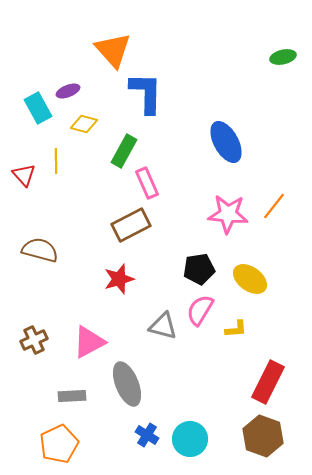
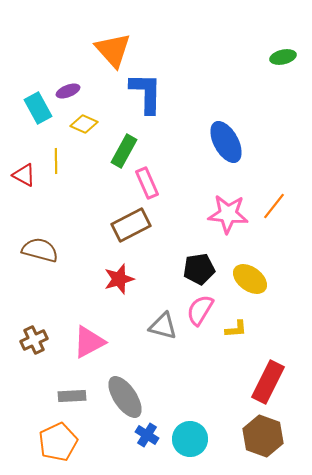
yellow diamond: rotated 8 degrees clockwise
red triangle: rotated 20 degrees counterclockwise
gray ellipse: moved 2 px left, 13 px down; rotated 12 degrees counterclockwise
orange pentagon: moved 1 px left, 2 px up
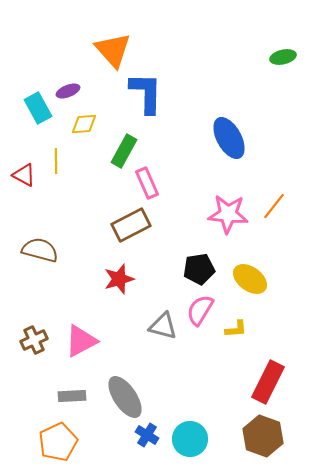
yellow diamond: rotated 28 degrees counterclockwise
blue ellipse: moved 3 px right, 4 px up
pink triangle: moved 8 px left, 1 px up
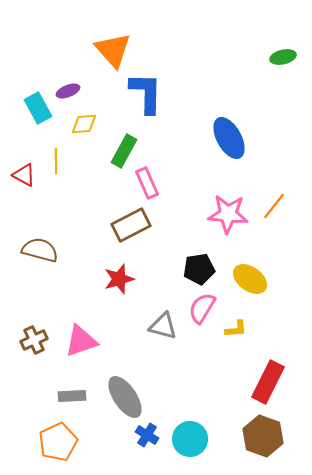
pink semicircle: moved 2 px right, 2 px up
pink triangle: rotated 9 degrees clockwise
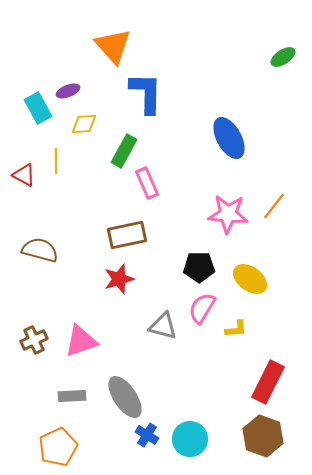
orange triangle: moved 4 px up
green ellipse: rotated 20 degrees counterclockwise
brown rectangle: moved 4 px left, 10 px down; rotated 15 degrees clockwise
black pentagon: moved 2 px up; rotated 8 degrees clockwise
orange pentagon: moved 5 px down
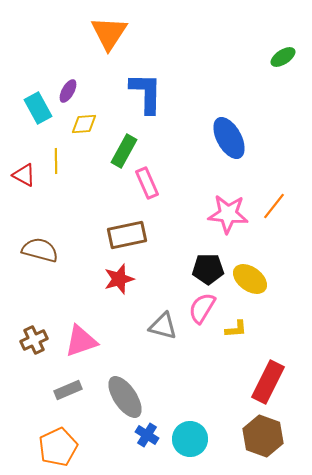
orange triangle: moved 4 px left, 13 px up; rotated 15 degrees clockwise
purple ellipse: rotated 40 degrees counterclockwise
black pentagon: moved 9 px right, 2 px down
gray rectangle: moved 4 px left, 6 px up; rotated 20 degrees counterclockwise
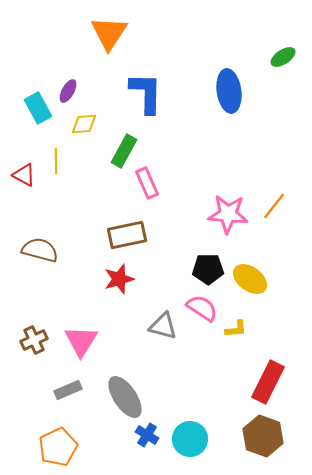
blue ellipse: moved 47 px up; rotated 21 degrees clockwise
pink semicircle: rotated 92 degrees clockwise
pink triangle: rotated 39 degrees counterclockwise
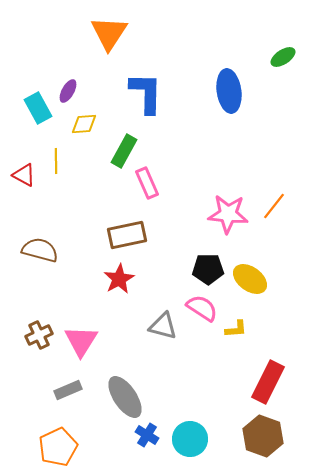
red star: rotated 12 degrees counterclockwise
brown cross: moved 5 px right, 5 px up
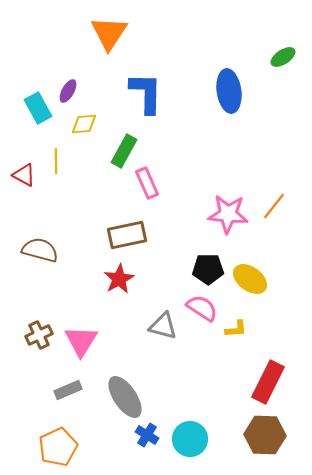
brown hexagon: moved 2 px right, 1 px up; rotated 18 degrees counterclockwise
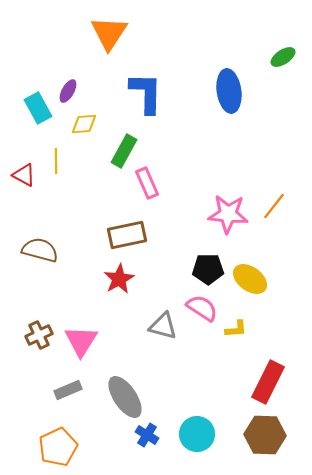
cyan circle: moved 7 px right, 5 px up
